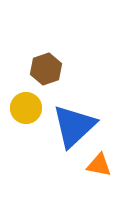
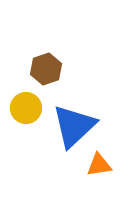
orange triangle: rotated 20 degrees counterclockwise
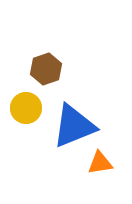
blue triangle: rotated 21 degrees clockwise
orange triangle: moved 1 px right, 2 px up
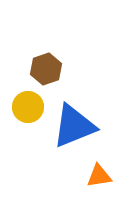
yellow circle: moved 2 px right, 1 px up
orange triangle: moved 1 px left, 13 px down
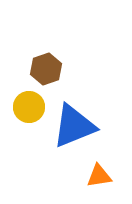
yellow circle: moved 1 px right
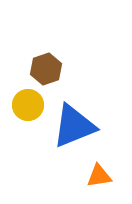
yellow circle: moved 1 px left, 2 px up
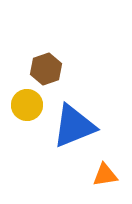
yellow circle: moved 1 px left
orange triangle: moved 6 px right, 1 px up
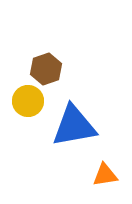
yellow circle: moved 1 px right, 4 px up
blue triangle: rotated 12 degrees clockwise
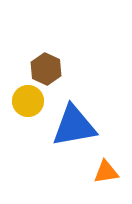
brown hexagon: rotated 16 degrees counterclockwise
orange triangle: moved 1 px right, 3 px up
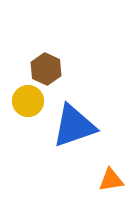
blue triangle: rotated 9 degrees counterclockwise
orange triangle: moved 5 px right, 8 px down
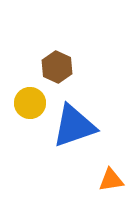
brown hexagon: moved 11 px right, 2 px up
yellow circle: moved 2 px right, 2 px down
